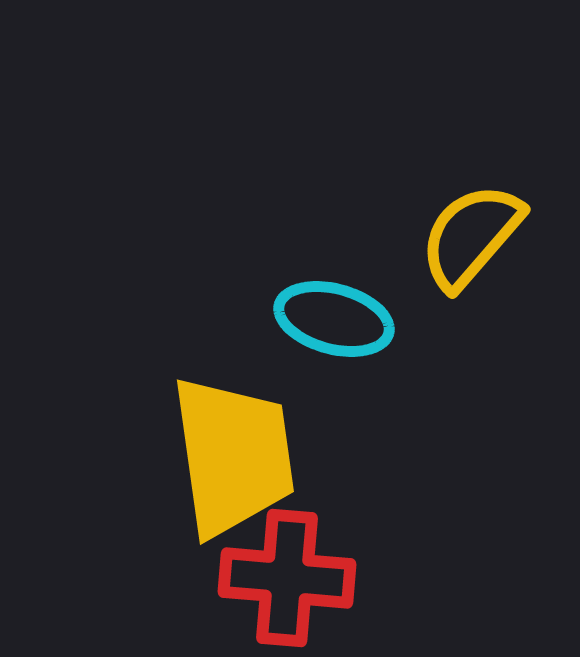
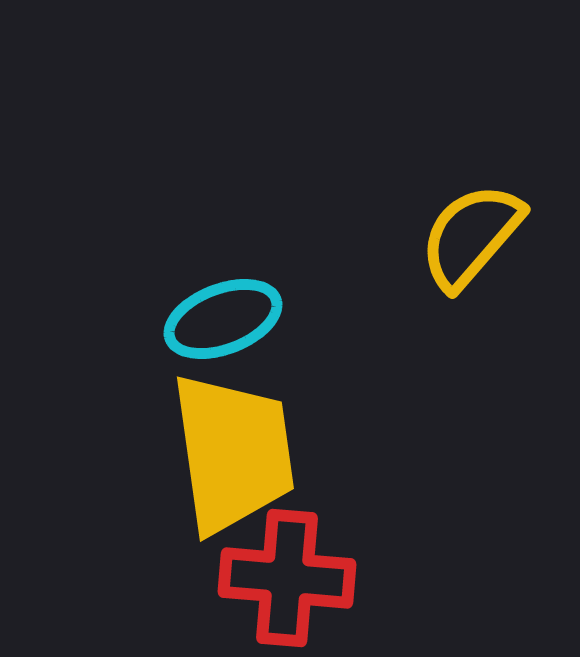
cyan ellipse: moved 111 px left; rotated 36 degrees counterclockwise
yellow trapezoid: moved 3 px up
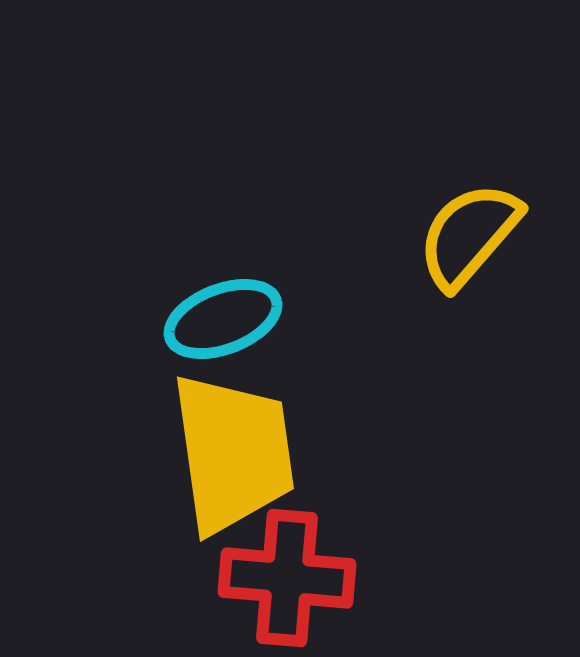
yellow semicircle: moved 2 px left, 1 px up
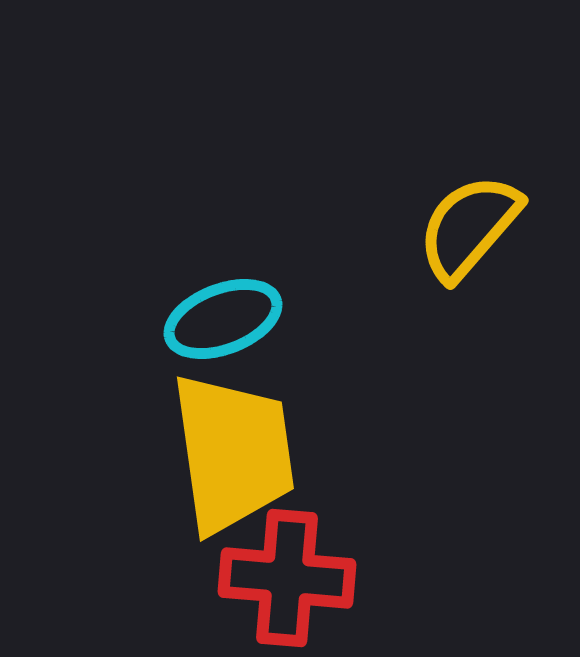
yellow semicircle: moved 8 px up
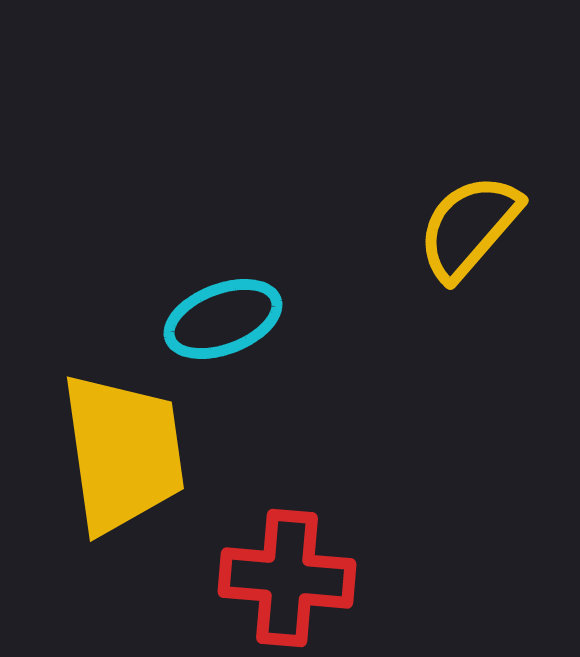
yellow trapezoid: moved 110 px left
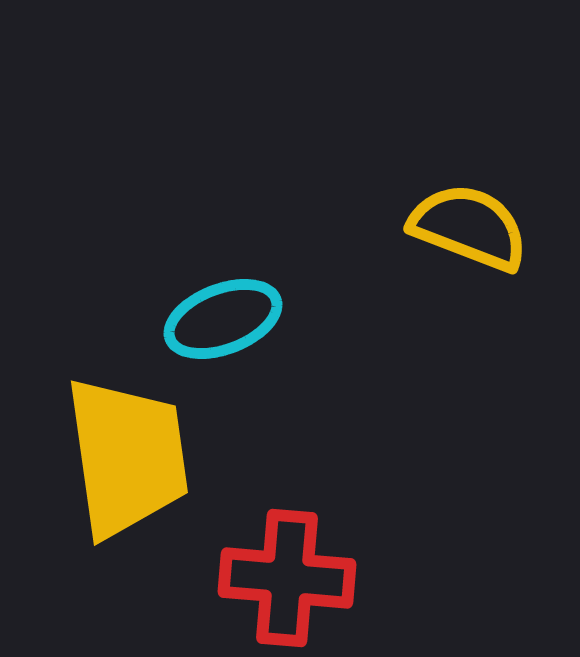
yellow semicircle: rotated 70 degrees clockwise
yellow trapezoid: moved 4 px right, 4 px down
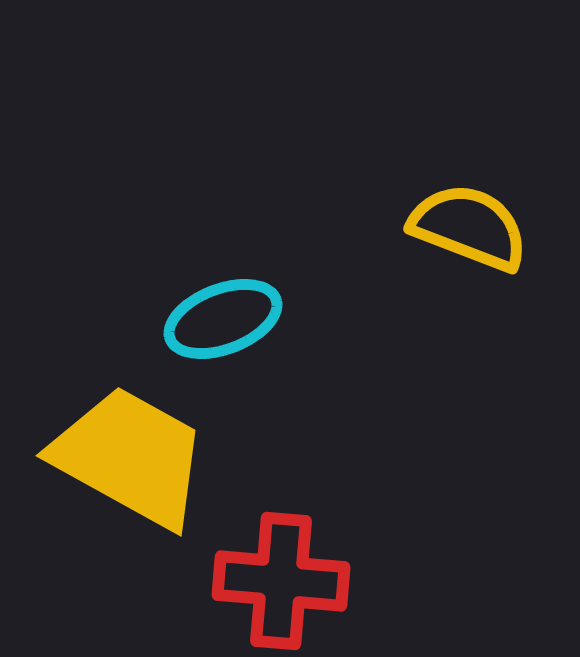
yellow trapezoid: moved 3 px right; rotated 53 degrees counterclockwise
red cross: moved 6 px left, 3 px down
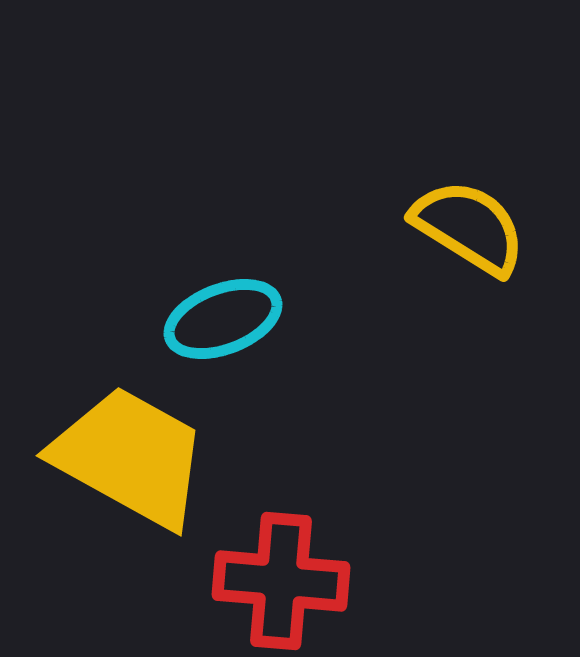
yellow semicircle: rotated 11 degrees clockwise
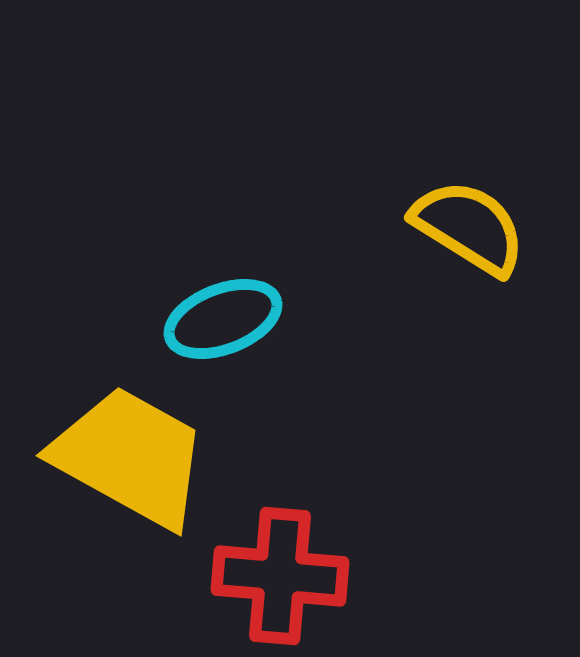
red cross: moved 1 px left, 5 px up
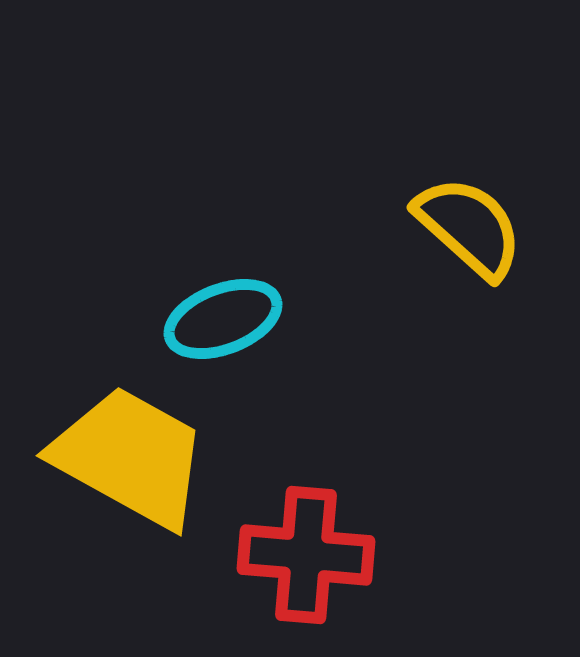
yellow semicircle: rotated 10 degrees clockwise
red cross: moved 26 px right, 21 px up
